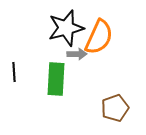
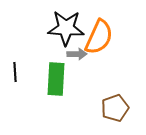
black star: rotated 18 degrees clockwise
black line: moved 1 px right
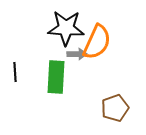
orange semicircle: moved 2 px left, 5 px down
green rectangle: moved 2 px up
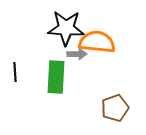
orange semicircle: rotated 108 degrees counterclockwise
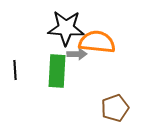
black line: moved 2 px up
green rectangle: moved 1 px right, 6 px up
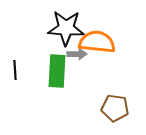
brown pentagon: rotated 28 degrees clockwise
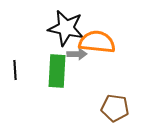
black star: rotated 9 degrees clockwise
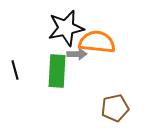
black star: rotated 24 degrees counterclockwise
black line: rotated 12 degrees counterclockwise
brown pentagon: rotated 20 degrees counterclockwise
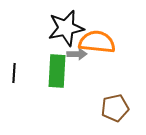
black line: moved 1 px left, 3 px down; rotated 18 degrees clockwise
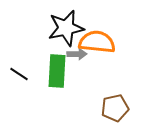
black line: moved 5 px right, 1 px down; rotated 60 degrees counterclockwise
